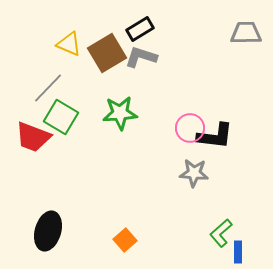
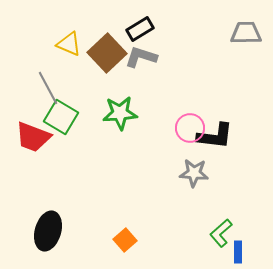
brown square: rotated 12 degrees counterclockwise
gray line: rotated 72 degrees counterclockwise
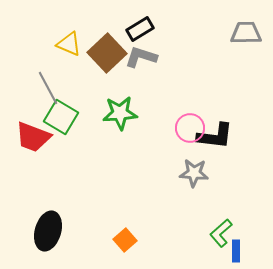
blue rectangle: moved 2 px left, 1 px up
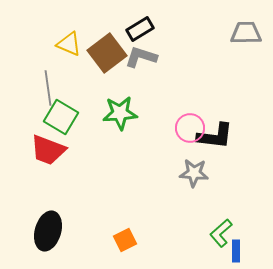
brown square: rotated 6 degrees clockwise
gray line: rotated 20 degrees clockwise
red trapezoid: moved 15 px right, 13 px down
orange square: rotated 15 degrees clockwise
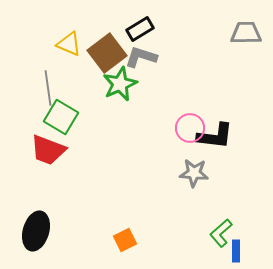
green star: moved 29 px up; rotated 20 degrees counterclockwise
black ellipse: moved 12 px left
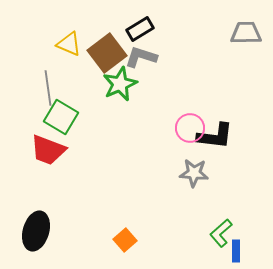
orange square: rotated 15 degrees counterclockwise
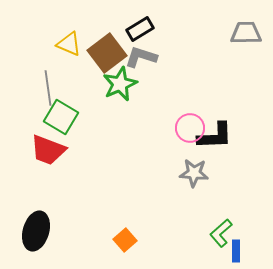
black L-shape: rotated 9 degrees counterclockwise
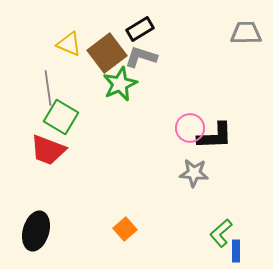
orange square: moved 11 px up
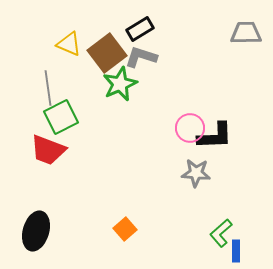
green square: rotated 32 degrees clockwise
gray star: moved 2 px right
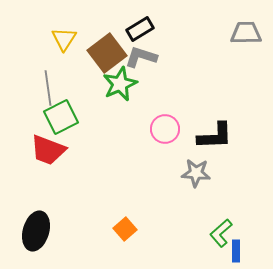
yellow triangle: moved 5 px left, 5 px up; rotated 40 degrees clockwise
pink circle: moved 25 px left, 1 px down
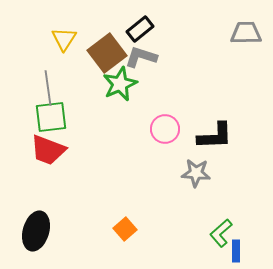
black rectangle: rotated 8 degrees counterclockwise
green square: moved 10 px left; rotated 20 degrees clockwise
